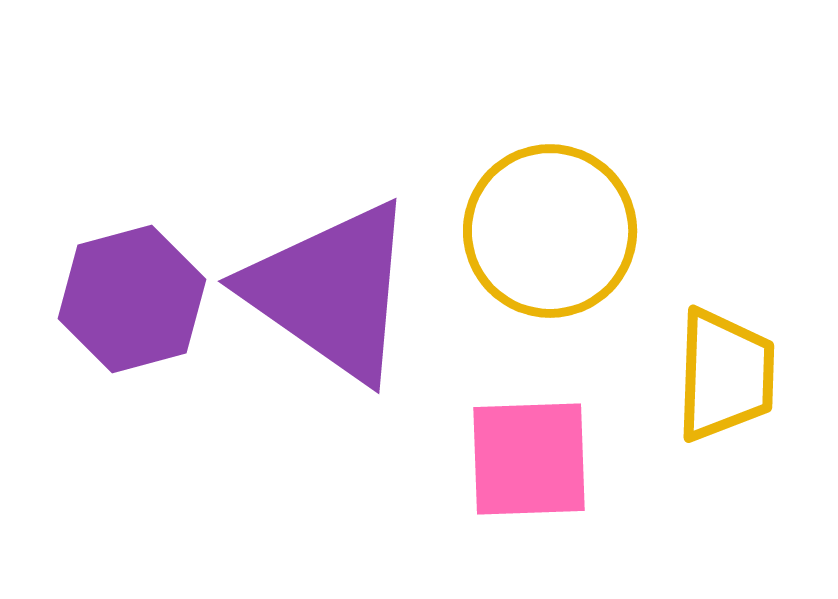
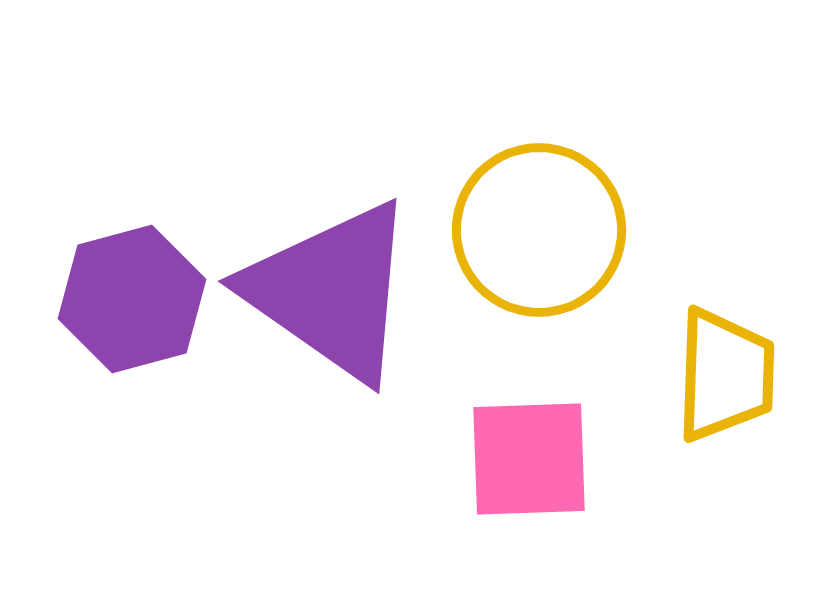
yellow circle: moved 11 px left, 1 px up
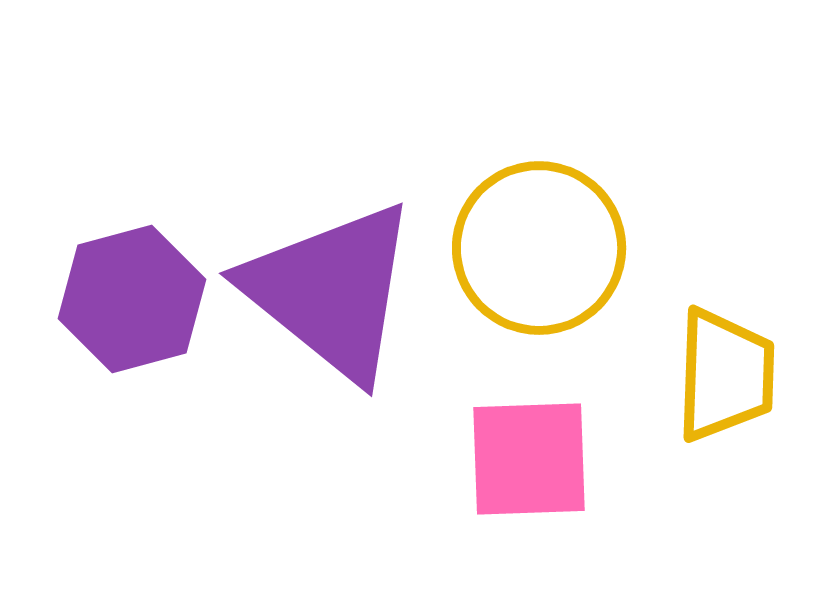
yellow circle: moved 18 px down
purple triangle: rotated 4 degrees clockwise
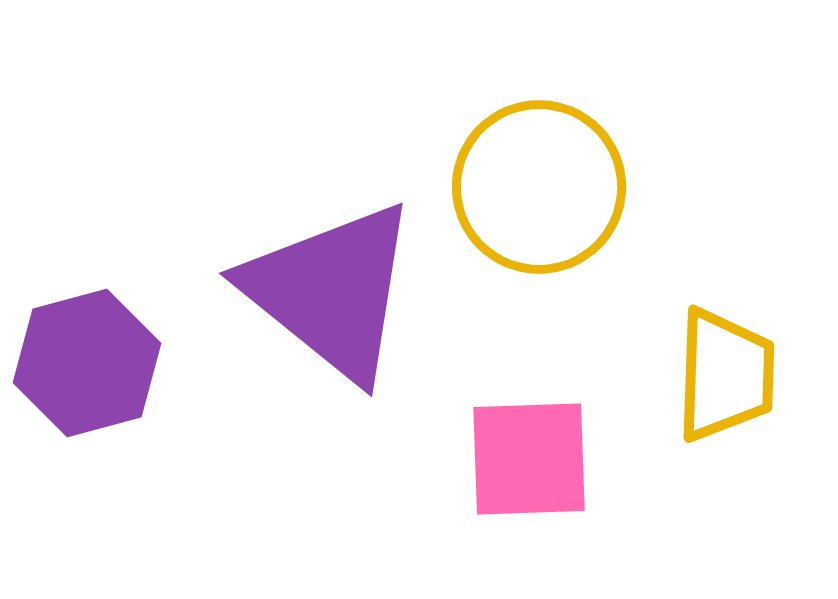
yellow circle: moved 61 px up
purple hexagon: moved 45 px left, 64 px down
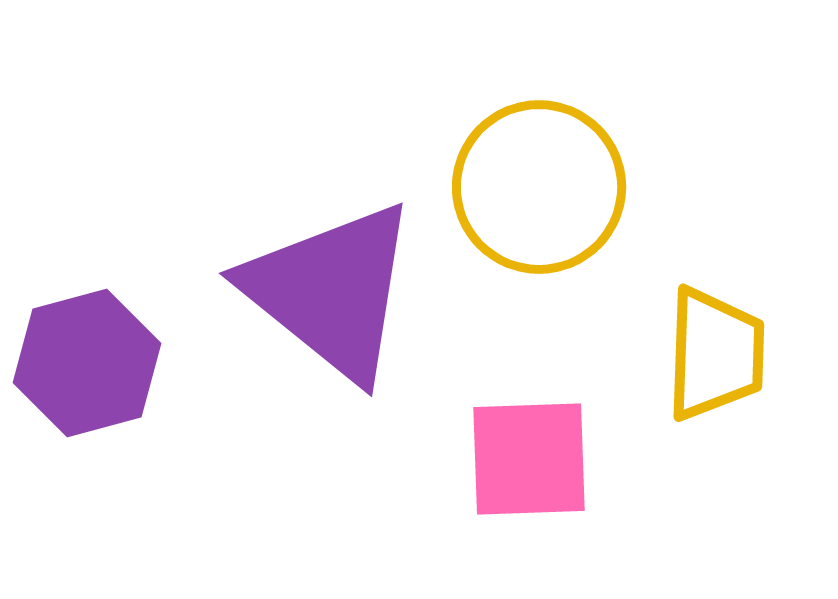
yellow trapezoid: moved 10 px left, 21 px up
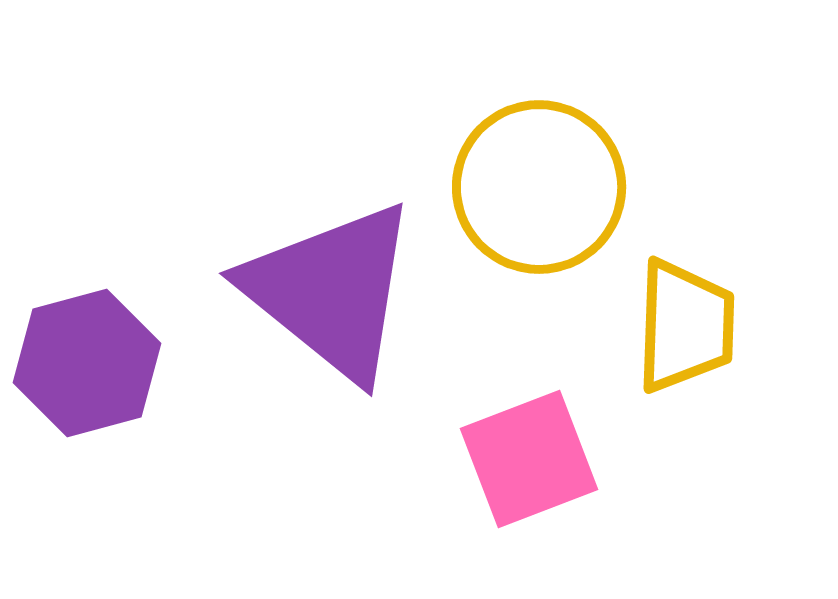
yellow trapezoid: moved 30 px left, 28 px up
pink square: rotated 19 degrees counterclockwise
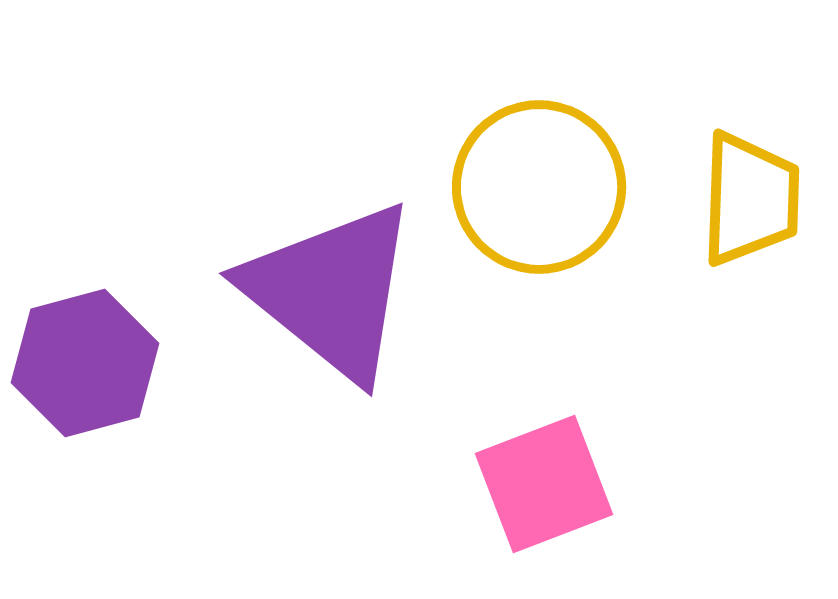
yellow trapezoid: moved 65 px right, 127 px up
purple hexagon: moved 2 px left
pink square: moved 15 px right, 25 px down
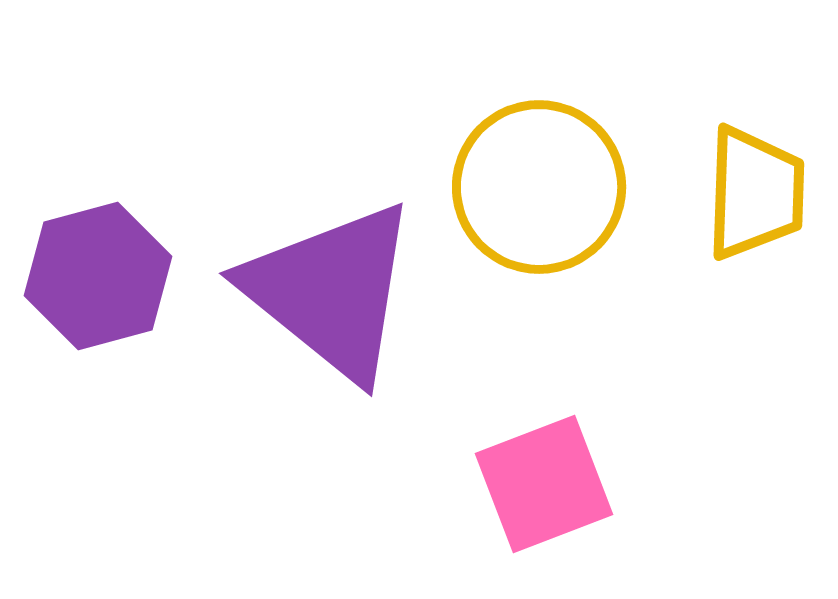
yellow trapezoid: moved 5 px right, 6 px up
purple hexagon: moved 13 px right, 87 px up
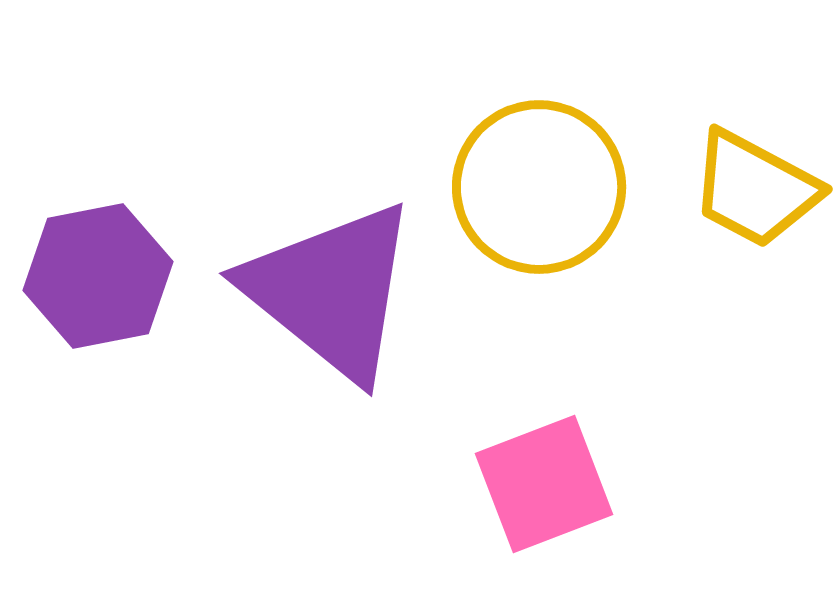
yellow trapezoid: moved 4 px up; rotated 116 degrees clockwise
purple hexagon: rotated 4 degrees clockwise
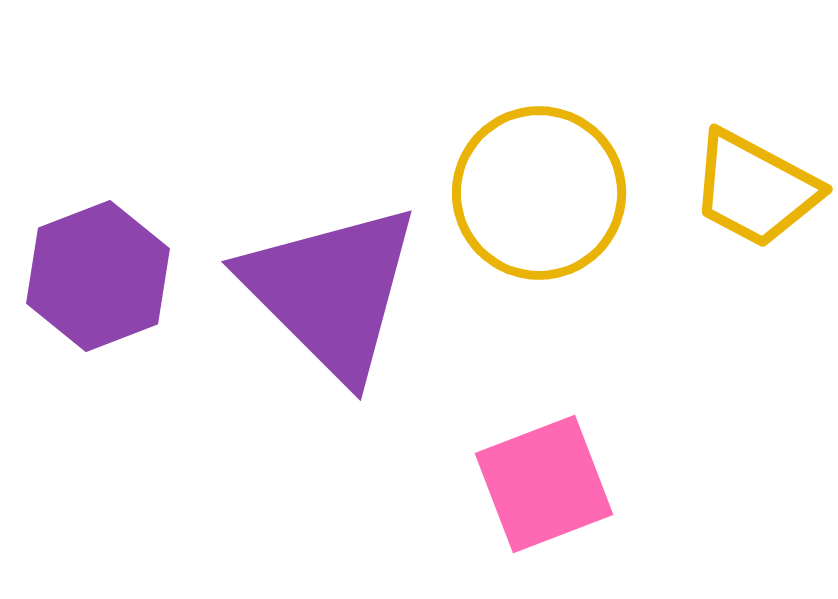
yellow circle: moved 6 px down
purple hexagon: rotated 10 degrees counterclockwise
purple triangle: rotated 6 degrees clockwise
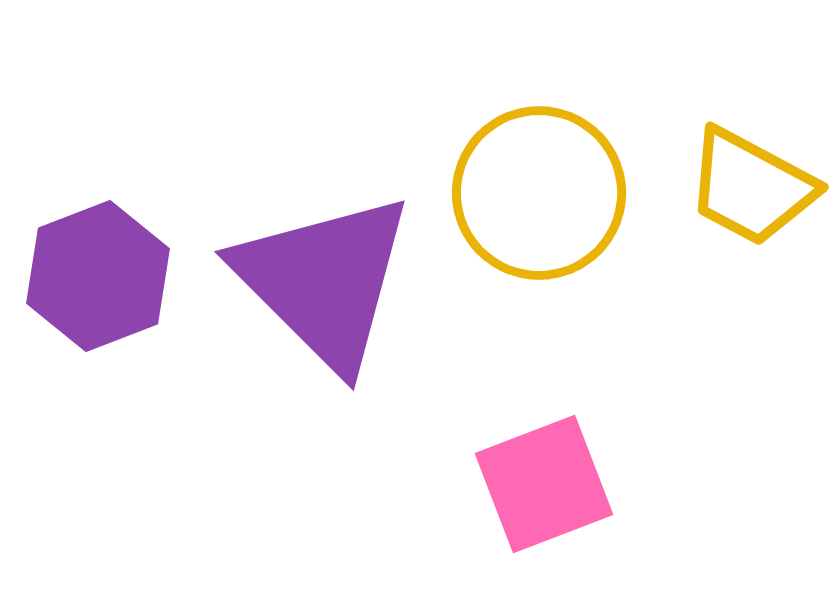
yellow trapezoid: moved 4 px left, 2 px up
purple triangle: moved 7 px left, 10 px up
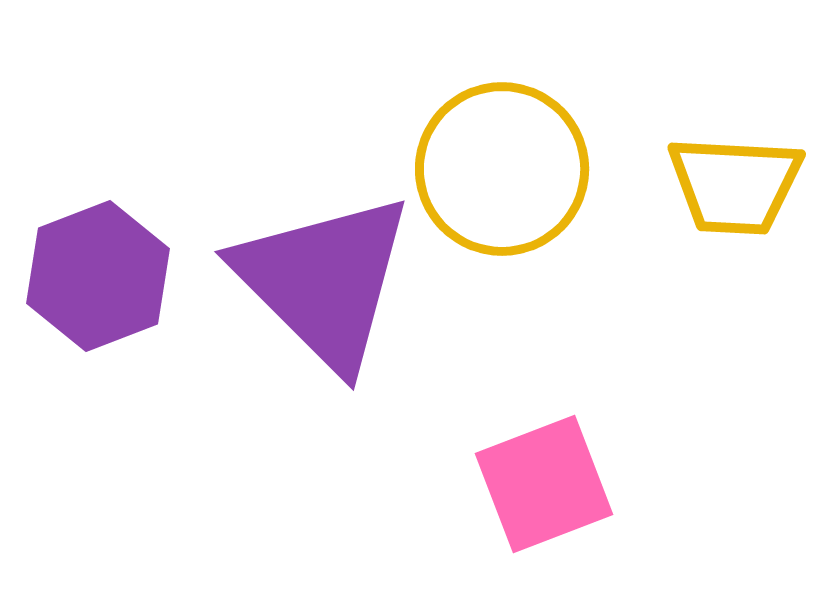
yellow trapezoid: moved 16 px left, 2 px up; rotated 25 degrees counterclockwise
yellow circle: moved 37 px left, 24 px up
